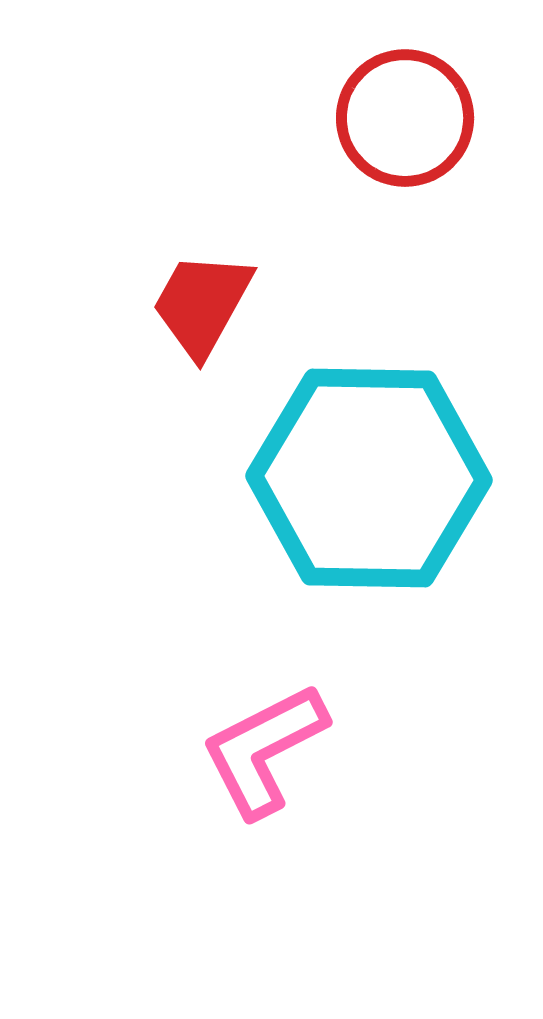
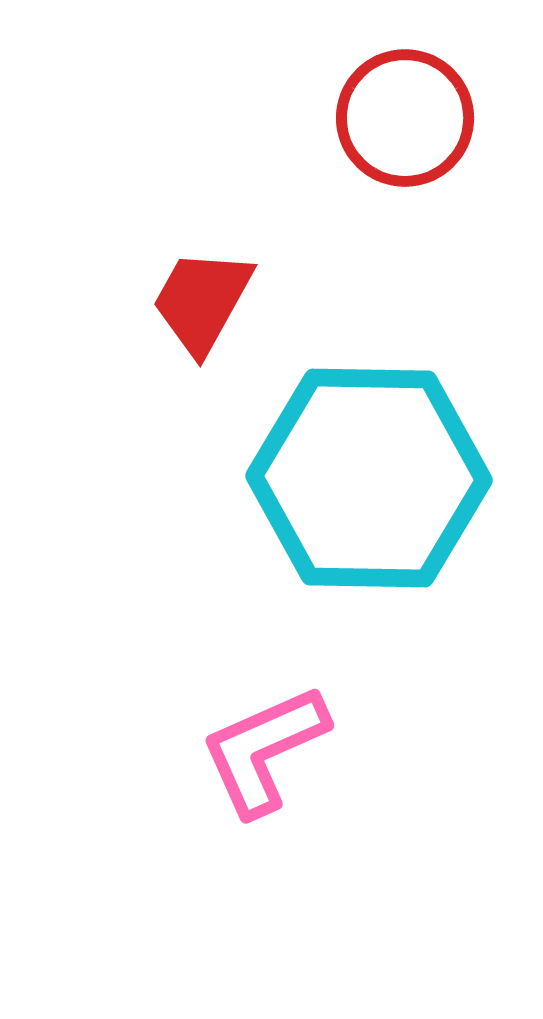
red trapezoid: moved 3 px up
pink L-shape: rotated 3 degrees clockwise
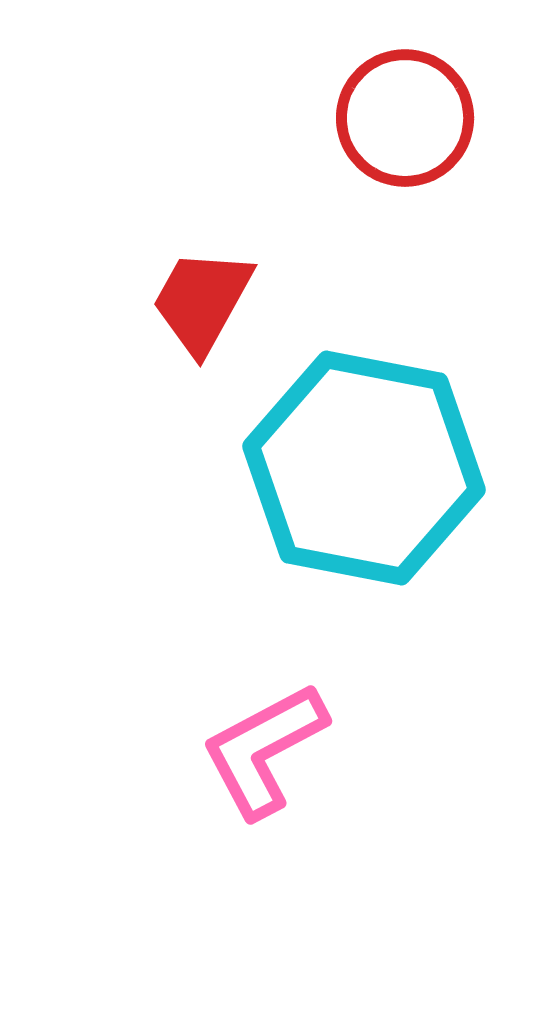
cyan hexagon: moved 5 px left, 10 px up; rotated 10 degrees clockwise
pink L-shape: rotated 4 degrees counterclockwise
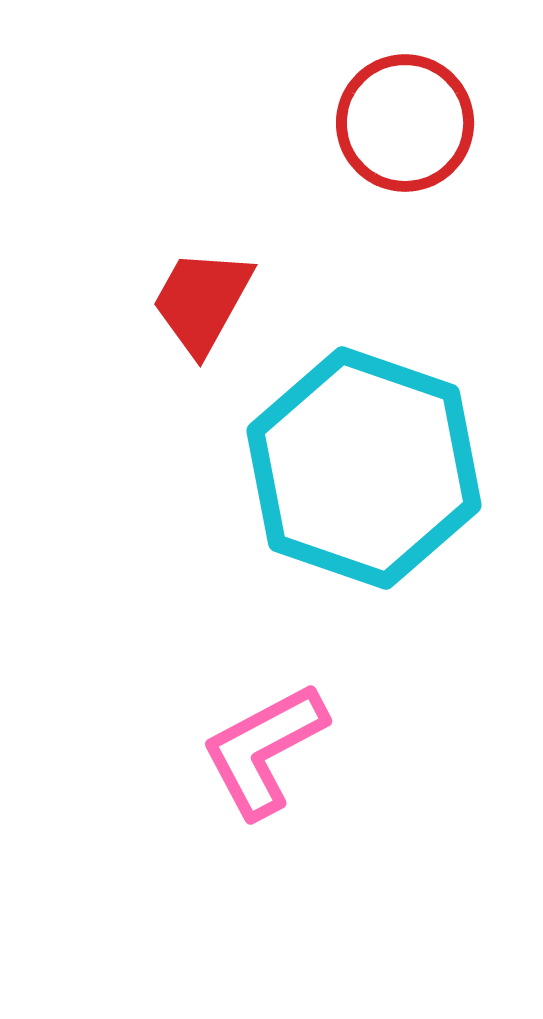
red circle: moved 5 px down
cyan hexagon: rotated 8 degrees clockwise
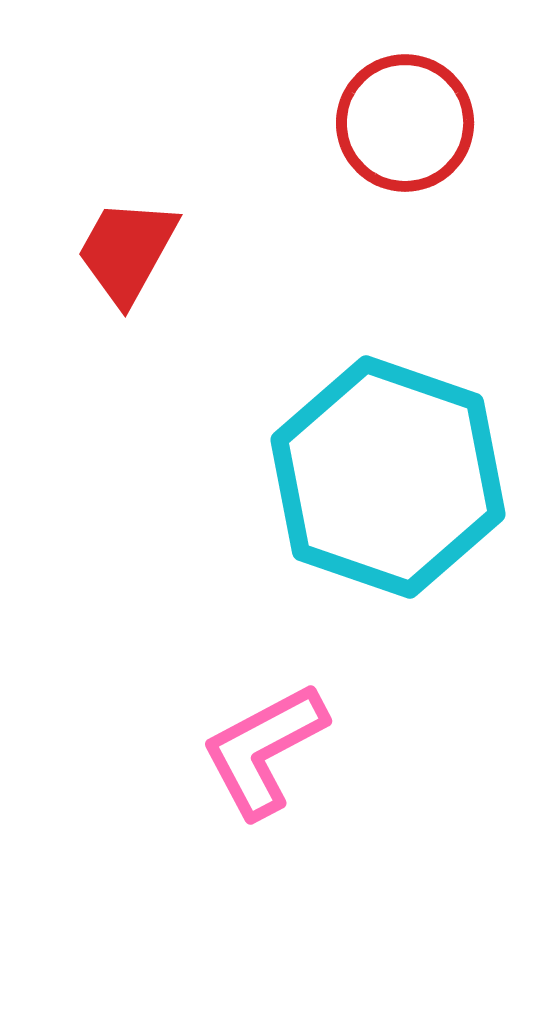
red trapezoid: moved 75 px left, 50 px up
cyan hexagon: moved 24 px right, 9 px down
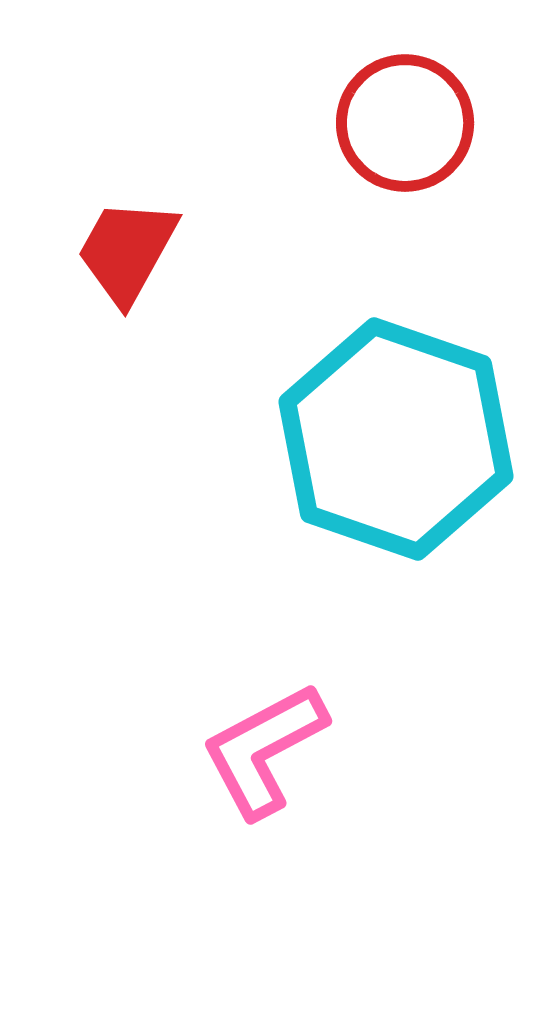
cyan hexagon: moved 8 px right, 38 px up
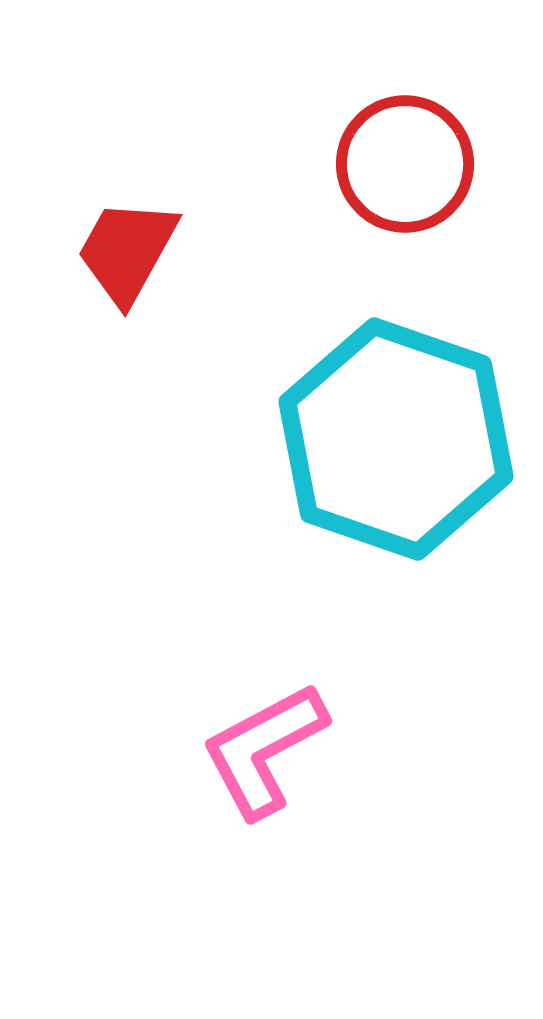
red circle: moved 41 px down
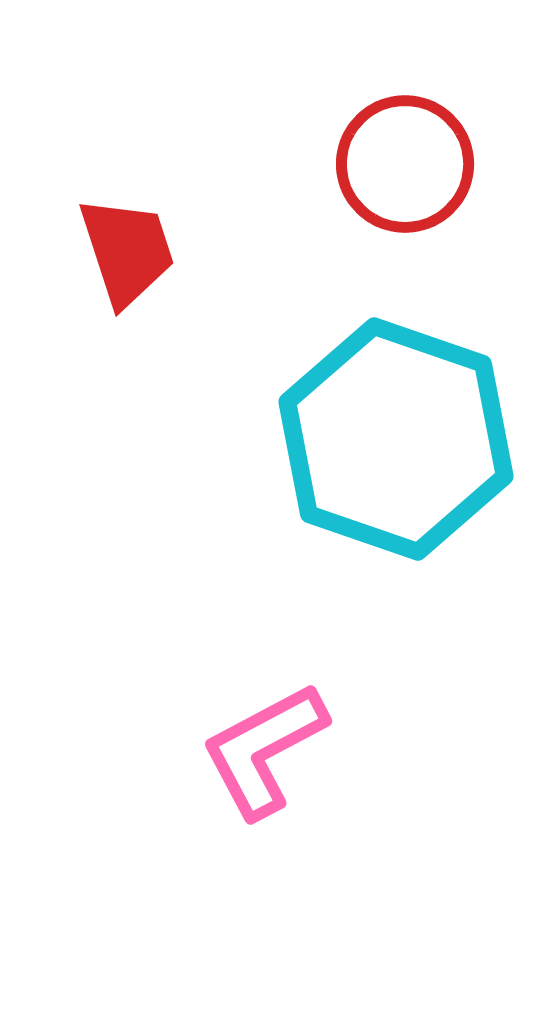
red trapezoid: rotated 133 degrees clockwise
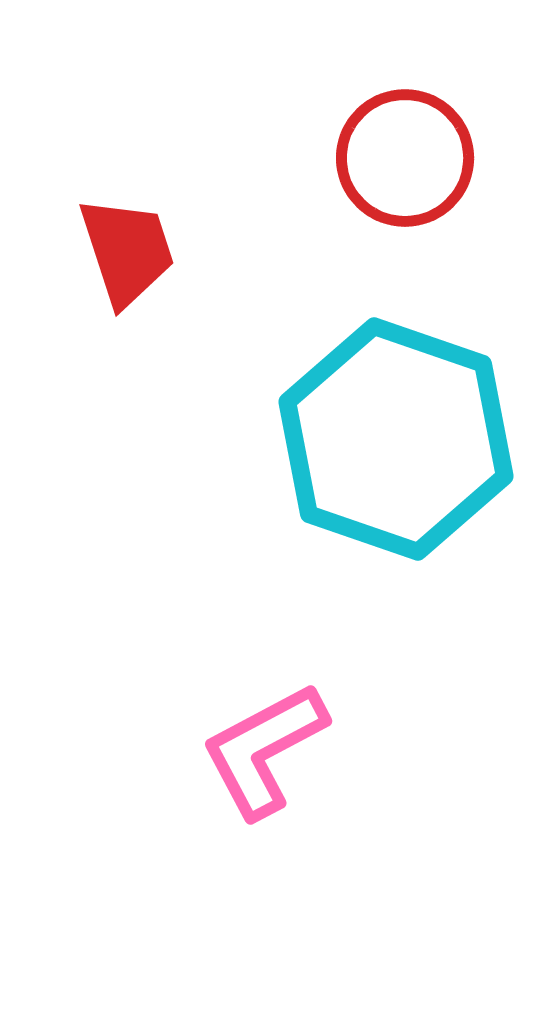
red circle: moved 6 px up
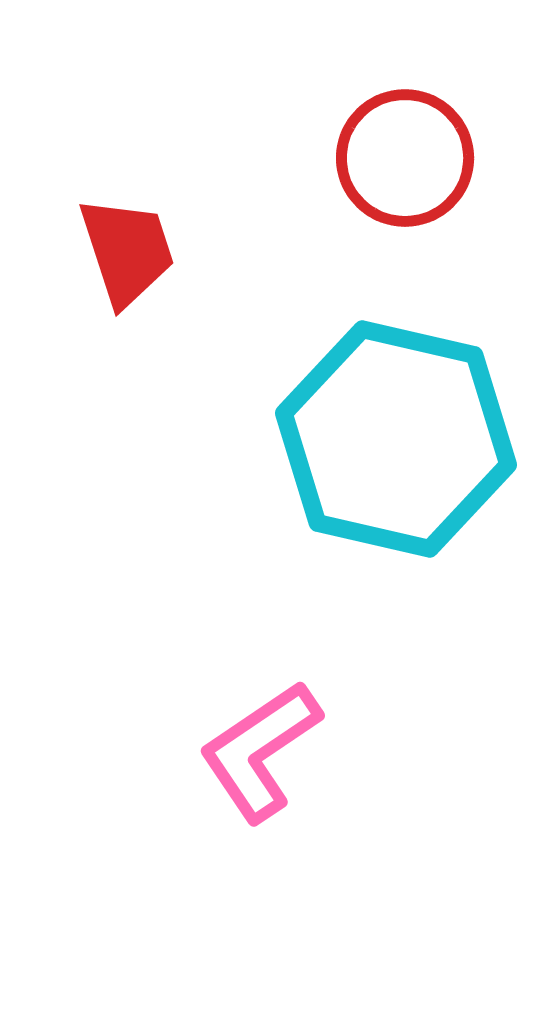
cyan hexagon: rotated 6 degrees counterclockwise
pink L-shape: moved 4 px left, 1 px down; rotated 6 degrees counterclockwise
